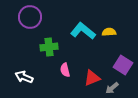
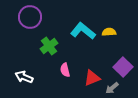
green cross: moved 1 px up; rotated 30 degrees counterclockwise
purple square: moved 2 px down; rotated 12 degrees clockwise
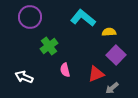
cyan L-shape: moved 13 px up
purple square: moved 7 px left, 12 px up
red triangle: moved 4 px right, 4 px up
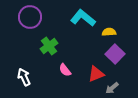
purple square: moved 1 px left, 1 px up
pink semicircle: rotated 24 degrees counterclockwise
white arrow: rotated 42 degrees clockwise
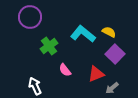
cyan L-shape: moved 16 px down
yellow semicircle: rotated 32 degrees clockwise
white arrow: moved 11 px right, 9 px down
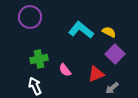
cyan L-shape: moved 2 px left, 4 px up
green cross: moved 10 px left, 13 px down; rotated 24 degrees clockwise
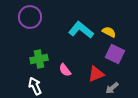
purple square: rotated 18 degrees counterclockwise
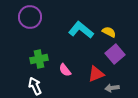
purple square: rotated 24 degrees clockwise
gray arrow: rotated 32 degrees clockwise
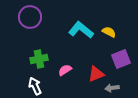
purple square: moved 6 px right, 5 px down; rotated 18 degrees clockwise
pink semicircle: rotated 96 degrees clockwise
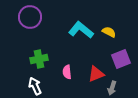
pink semicircle: moved 2 px right, 2 px down; rotated 64 degrees counterclockwise
gray arrow: rotated 64 degrees counterclockwise
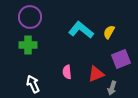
yellow semicircle: rotated 88 degrees counterclockwise
green cross: moved 11 px left, 14 px up; rotated 12 degrees clockwise
white arrow: moved 2 px left, 2 px up
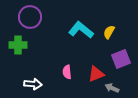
green cross: moved 10 px left
white arrow: rotated 120 degrees clockwise
gray arrow: rotated 96 degrees clockwise
